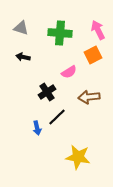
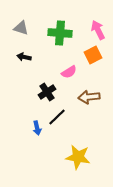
black arrow: moved 1 px right
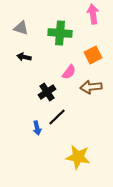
pink arrow: moved 5 px left, 16 px up; rotated 18 degrees clockwise
pink semicircle: rotated 21 degrees counterclockwise
brown arrow: moved 2 px right, 10 px up
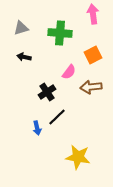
gray triangle: rotated 35 degrees counterclockwise
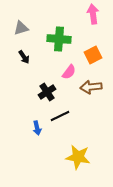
green cross: moved 1 px left, 6 px down
black arrow: rotated 136 degrees counterclockwise
black line: moved 3 px right, 1 px up; rotated 18 degrees clockwise
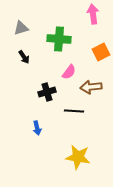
orange square: moved 8 px right, 3 px up
black cross: rotated 18 degrees clockwise
black line: moved 14 px right, 5 px up; rotated 30 degrees clockwise
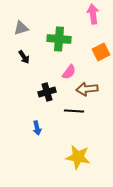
brown arrow: moved 4 px left, 2 px down
